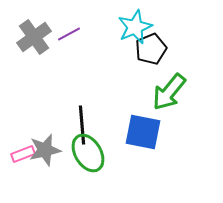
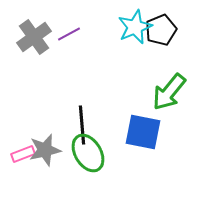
black pentagon: moved 10 px right, 19 px up
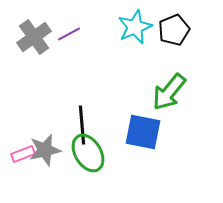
black pentagon: moved 13 px right
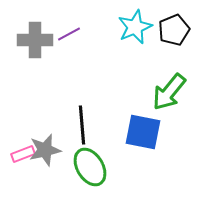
gray cross: moved 1 px right, 3 px down; rotated 36 degrees clockwise
green ellipse: moved 2 px right, 14 px down
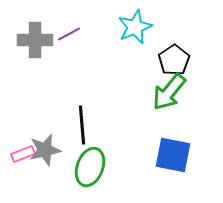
black pentagon: moved 30 px down; rotated 12 degrees counterclockwise
blue square: moved 30 px right, 23 px down
green ellipse: rotated 51 degrees clockwise
